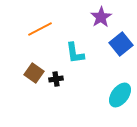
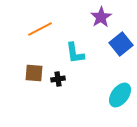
brown square: rotated 30 degrees counterclockwise
black cross: moved 2 px right
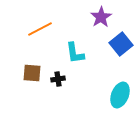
brown square: moved 2 px left
cyan ellipse: rotated 15 degrees counterclockwise
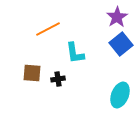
purple star: moved 16 px right
orange line: moved 8 px right
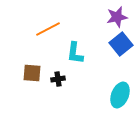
purple star: rotated 20 degrees clockwise
cyan L-shape: rotated 15 degrees clockwise
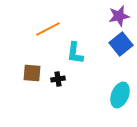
purple star: moved 2 px right, 1 px up
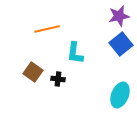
orange line: moved 1 px left; rotated 15 degrees clockwise
brown square: moved 1 px right, 1 px up; rotated 30 degrees clockwise
black cross: rotated 16 degrees clockwise
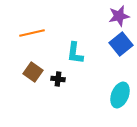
orange line: moved 15 px left, 4 px down
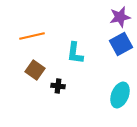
purple star: moved 1 px right, 1 px down
orange line: moved 3 px down
blue square: rotated 10 degrees clockwise
brown square: moved 2 px right, 2 px up
black cross: moved 7 px down
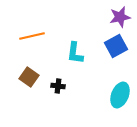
blue square: moved 5 px left, 2 px down
brown square: moved 6 px left, 7 px down
